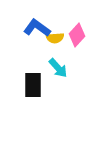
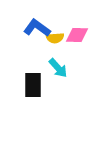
pink diamond: rotated 50 degrees clockwise
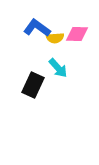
pink diamond: moved 1 px up
black rectangle: rotated 25 degrees clockwise
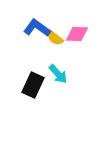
yellow semicircle: rotated 42 degrees clockwise
cyan arrow: moved 6 px down
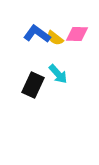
blue L-shape: moved 6 px down
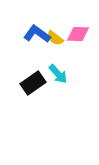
pink diamond: moved 1 px right
black rectangle: moved 2 px up; rotated 30 degrees clockwise
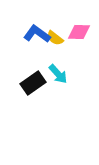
pink diamond: moved 1 px right, 2 px up
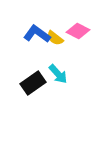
pink diamond: moved 1 px left, 1 px up; rotated 25 degrees clockwise
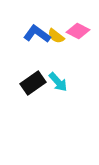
yellow semicircle: moved 1 px right, 2 px up
cyan arrow: moved 8 px down
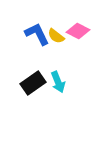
blue L-shape: rotated 28 degrees clockwise
cyan arrow: rotated 20 degrees clockwise
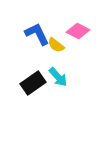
yellow semicircle: moved 9 px down
cyan arrow: moved 5 px up; rotated 20 degrees counterclockwise
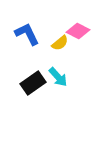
blue L-shape: moved 10 px left
yellow semicircle: moved 4 px right, 2 px up; rotated 78 degrees counterclockwise
